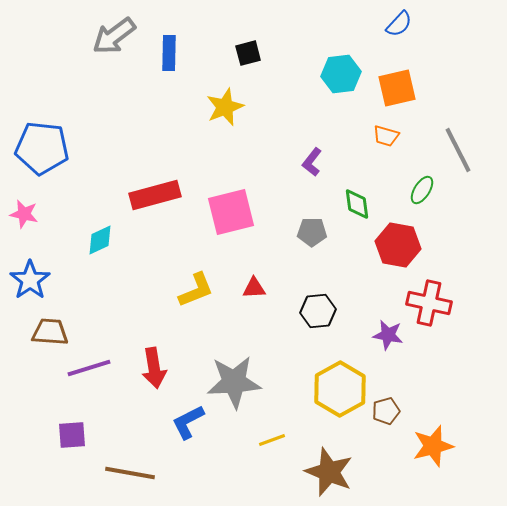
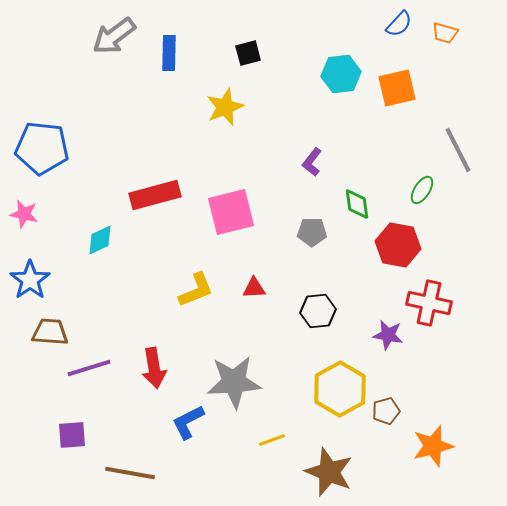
orange trapezoid: moved 59 px right, 103 px up
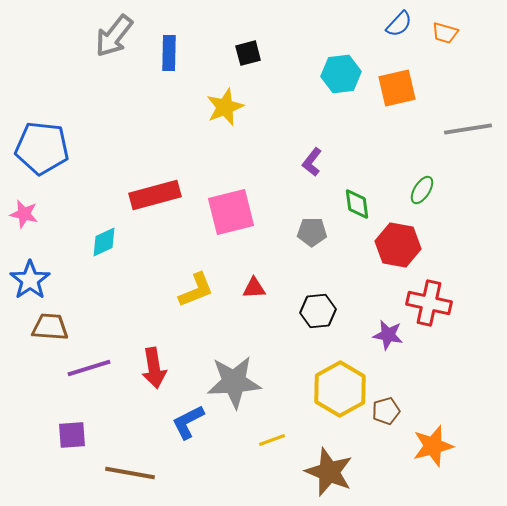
gray arrow: rotated 15 degrees counterclockwise
gray line: moved 10 px right, 21 px up; rotated 72 degrees counterclockwise
cyan diamond: moved 4 px right, 2 px down
brown trapezoid: moved 5 px up
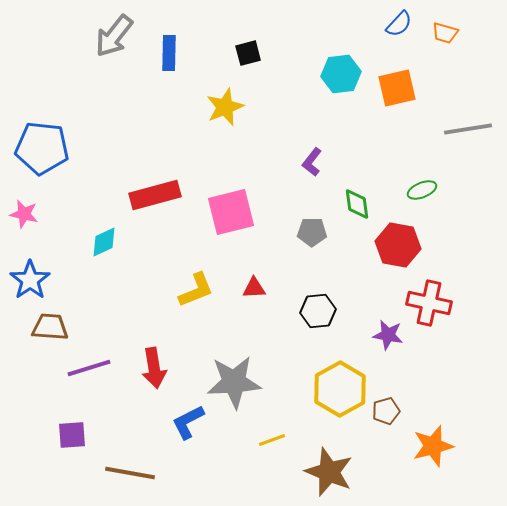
green ellipse: rotated 36 degrees clockwise
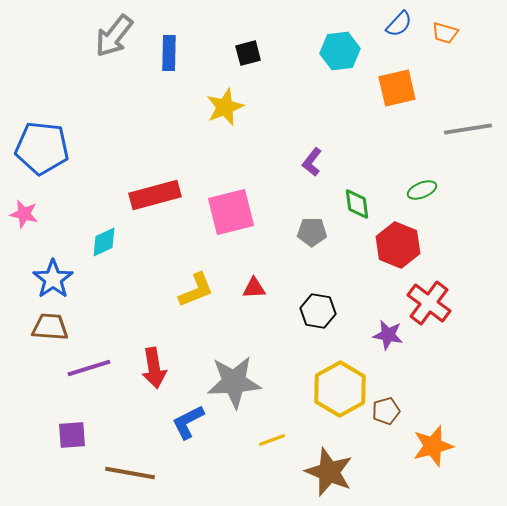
cyan hexagon: moved 1 px left, 23 px up
red hexagon: rotated 12 degrees clockwise
blue star: moved 23 px right, 1 px up
red cross: rotated 24 degrees clockwise
black hexagon: rotated 16 degrees clockwise
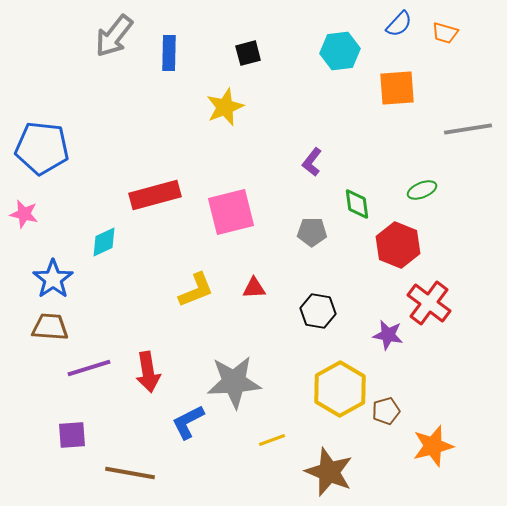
orange square: rotated 9 degrees clockwise
red arrow: moved 6 px left, 4 px down
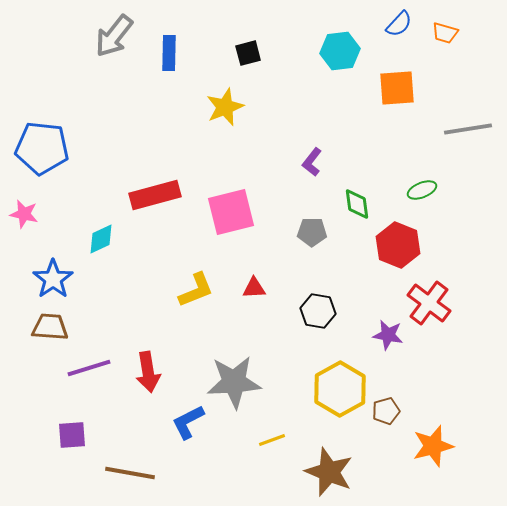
cyan diamond: moved 3 px left, 3 px up
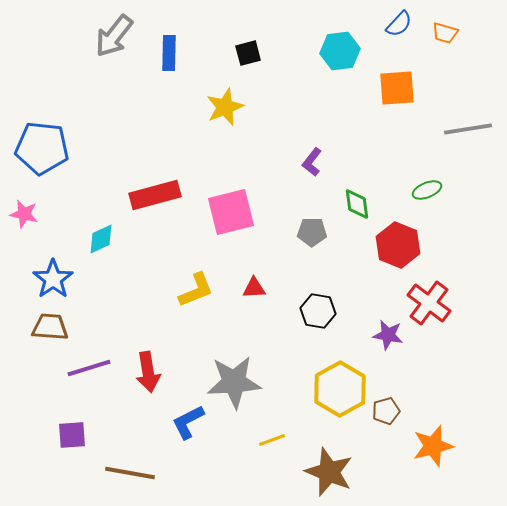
green ellipse: moved 5 px right
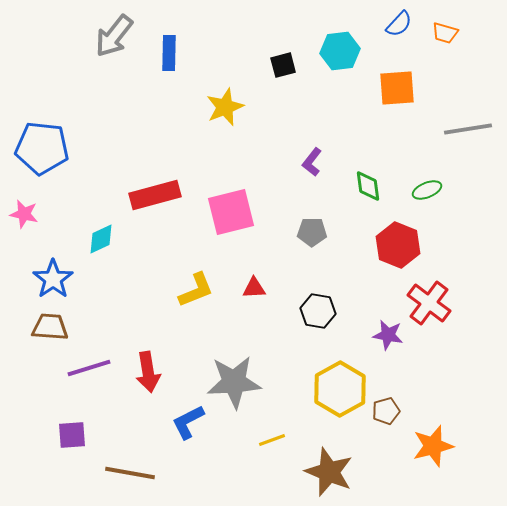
black square: moved 35 px right, 12 px down
green diamond: moved 11 px right, 18 px up
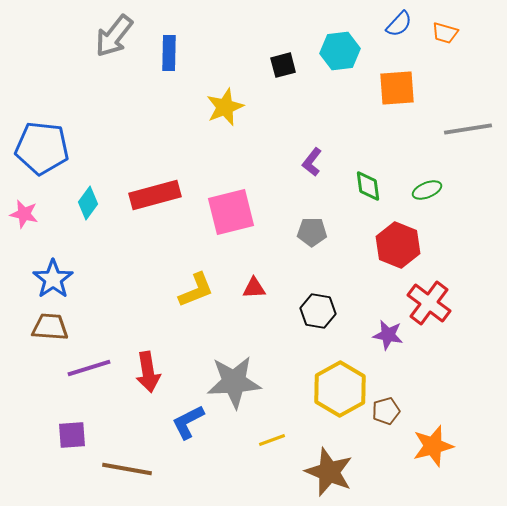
cyan diamond: moved 13 px left, 36 px up; rotated 28 degrees counterclockwise
brown line: moved 3 px left, 4 px up
